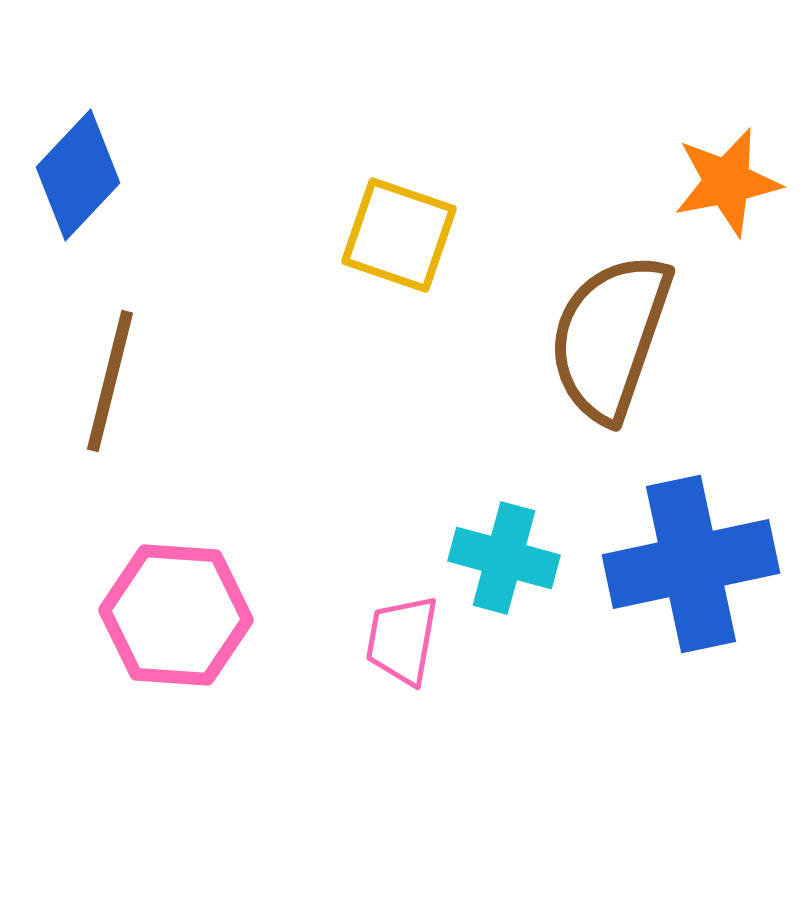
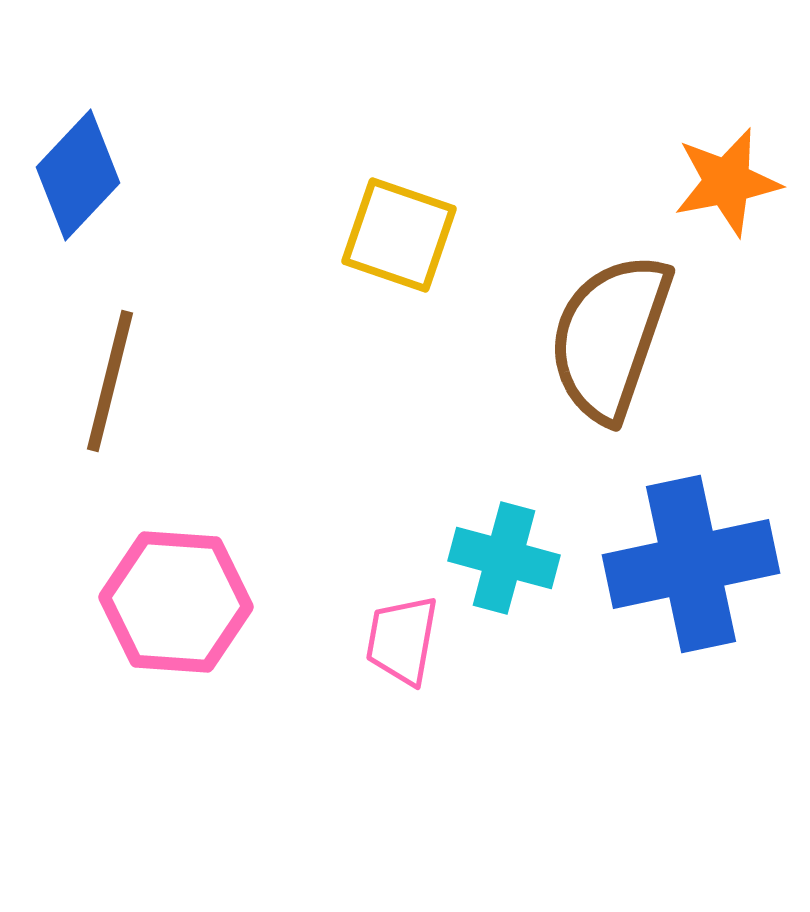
pink hexagon: moved 13 px up
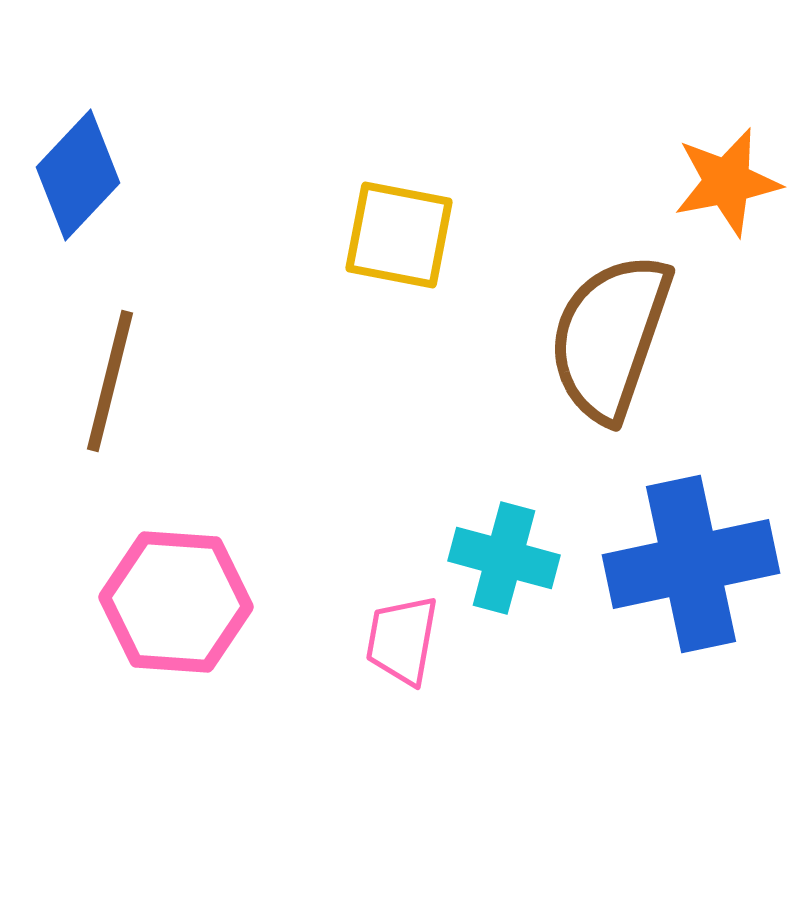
yellow square: rotated 8 degrees counterclockwise
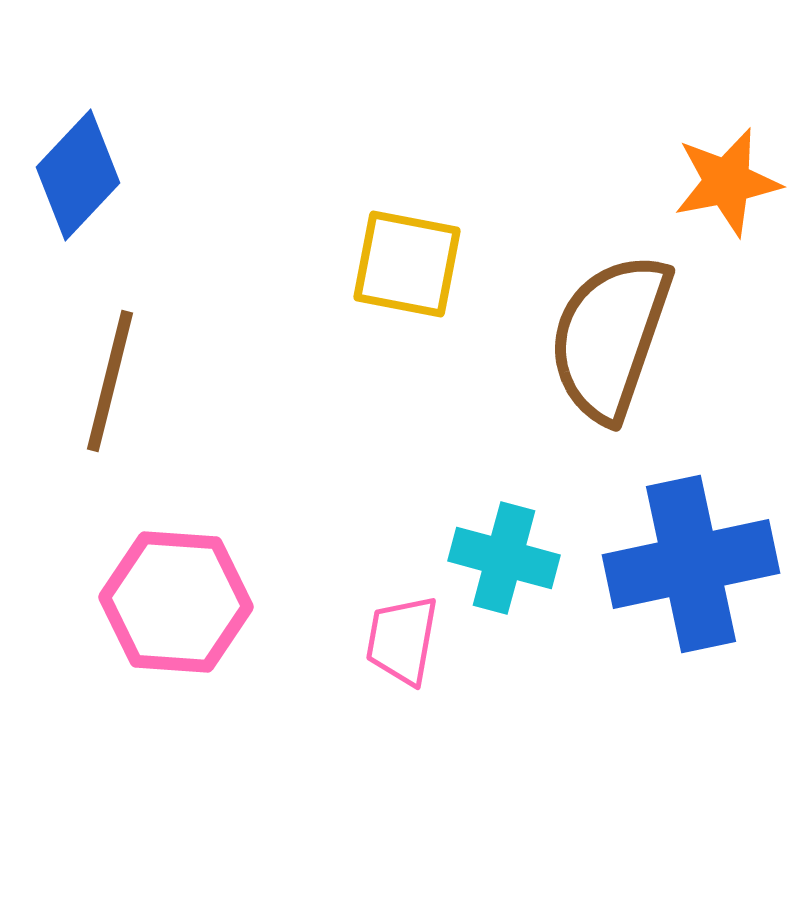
yellow square: moved 8 px right, 29 px down
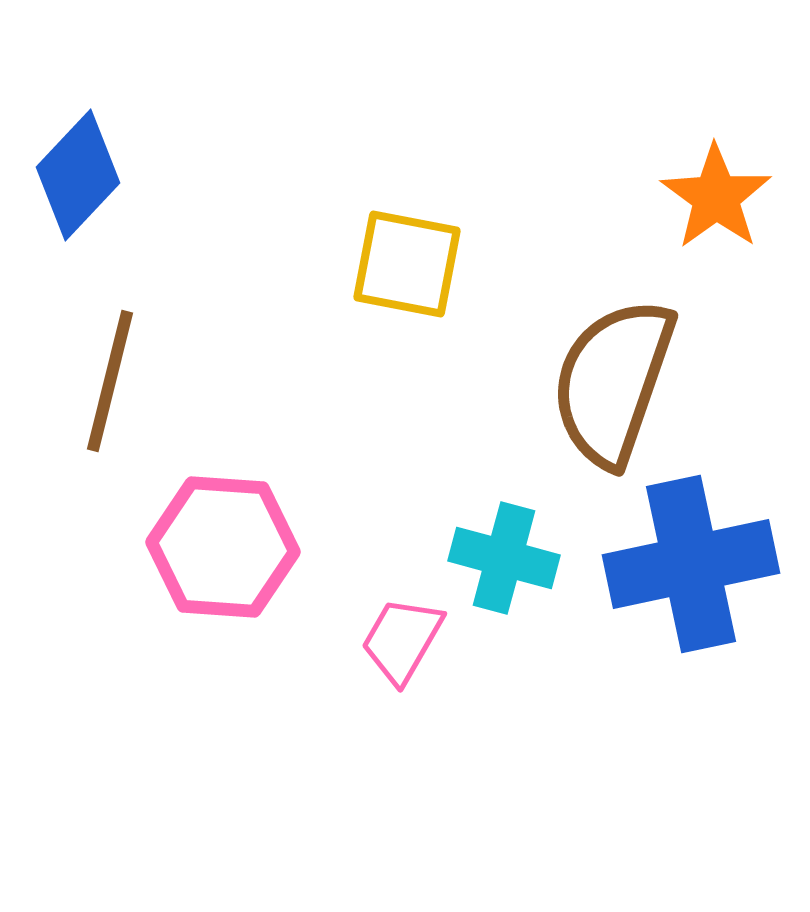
orange star: moved 11 px left, 15 px down; rotated 25 degrees counterclockwise
brown semicircle: moved 3 px right, 45 px down
pink hexagon: moved 47 px right, 55 px up
pink trapezoid: rotated 20 degrees clockwise
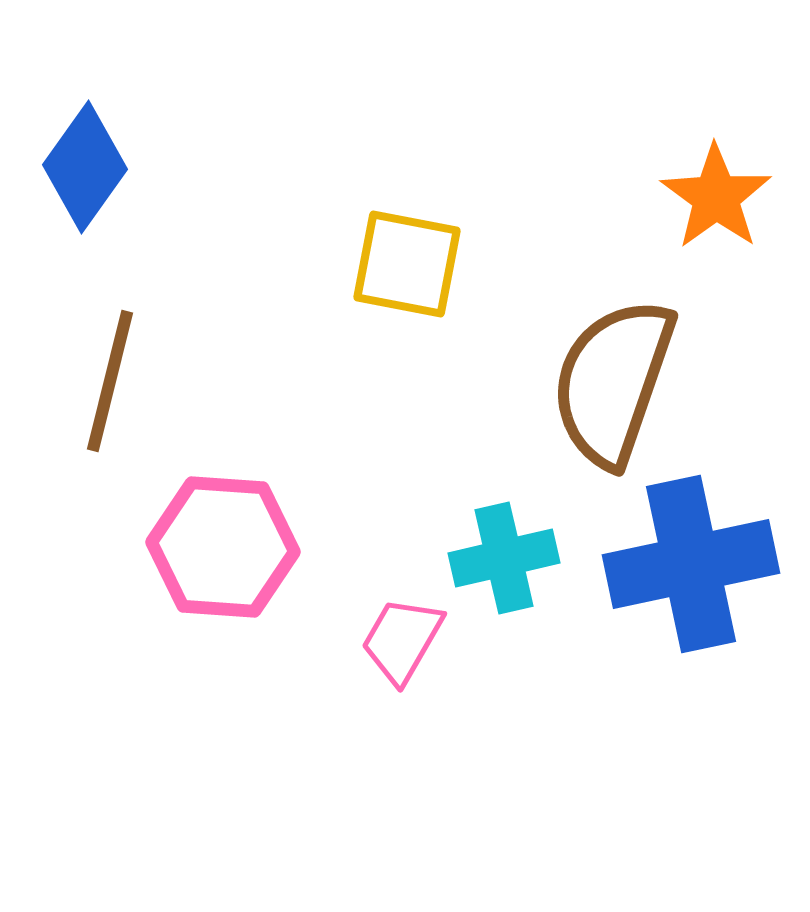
blue diamond: moved 7 px right, 8 px up; rotated 8 degrees counterclockwise
cyan cross: rotated 28 degrees counterclockwise
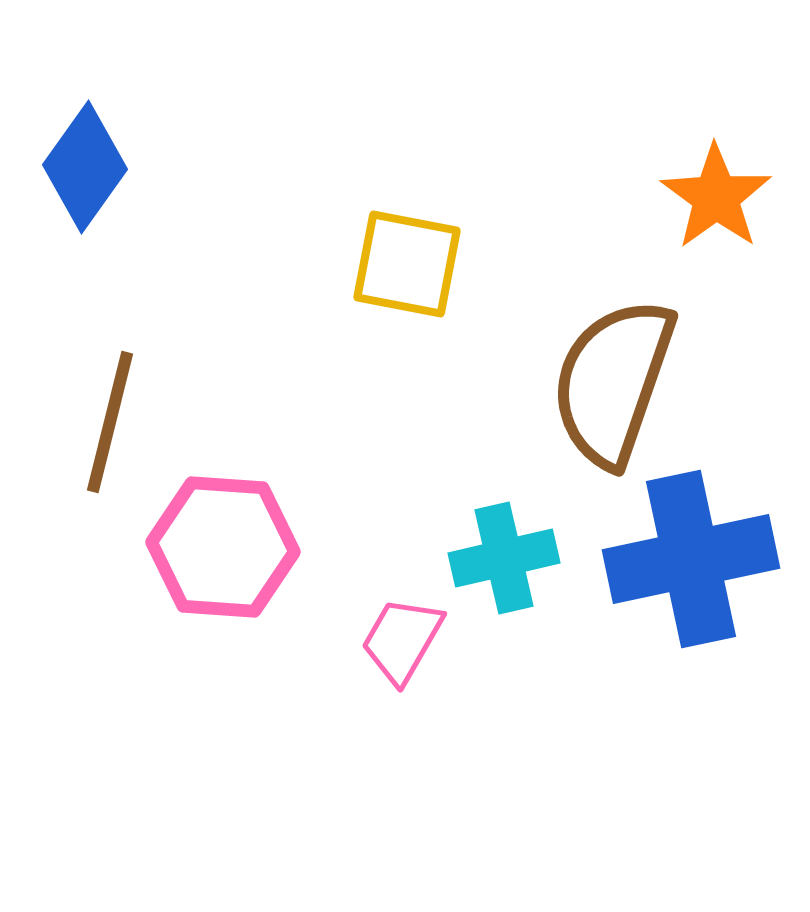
brown line: moved 41 px down
blue cross: moved 5 px up
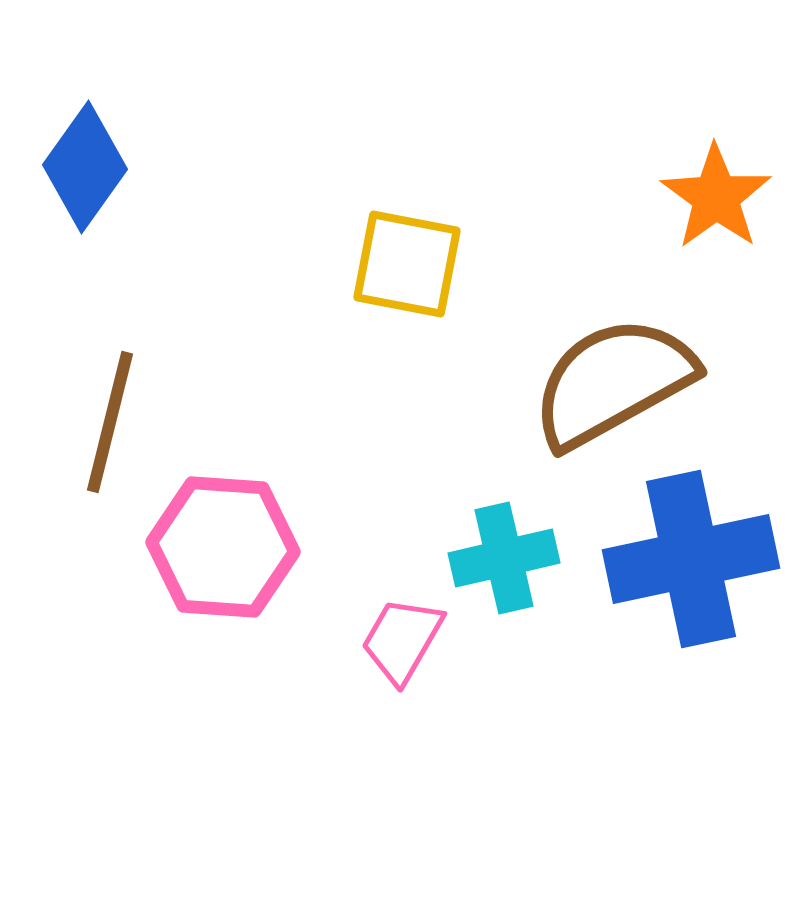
brown semicircle: rotated 42 degrees clockwise
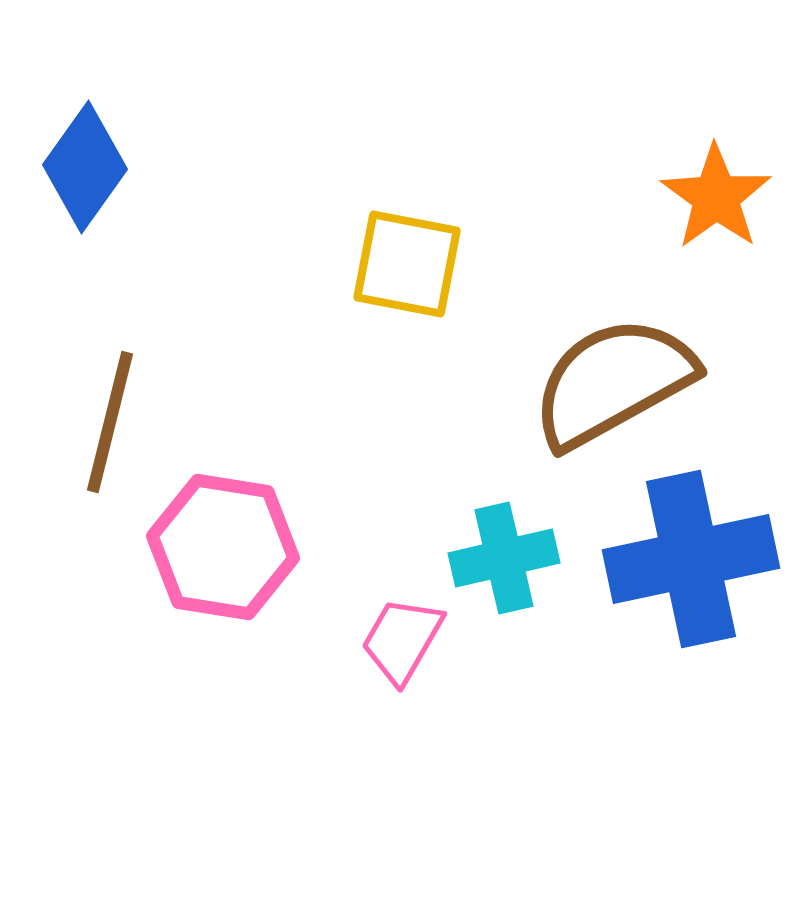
pink hexagon: rotated 5 degrees clockwise
